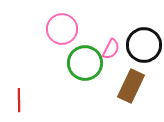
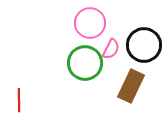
pink circle: moved 28 px right, 6 px up
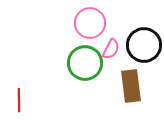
brown rectangle: rotated 32 degrees counterclockwise
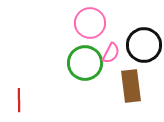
pink semicircle: moved 4 px down
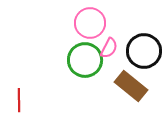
black circle: moved 6 px down
pink semicircle: moved 2 px left, 5 px up
green circle: moved 3 px up
brown rectangle: rotated 44 degrees counterclockwise
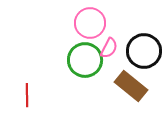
red line: moved 8 px right, 5 px up
